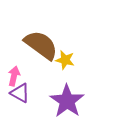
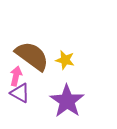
brown semicircle: moved 9 px left, 11 px down
pink arrow: moved 2 px right
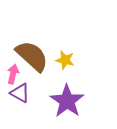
brown semicircle: rotated 6 degrees clockwise
pink arrow: moved 3 px left, 2 px up
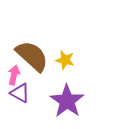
pink arrow: moved 1 px right, 1 px down
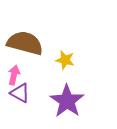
brown semicircle: moved 7 px left, 13 px up; rotated 27 degrees counterclockwise
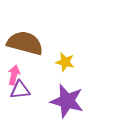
yellow star: moved 2 px down
purple triangle: moved 3 px up; rotated 35 degrees counterclockwise
purple star: rotated 20 degrees counterclockwise
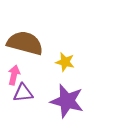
purple triangle: moved 3 px right, 3 px down
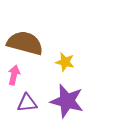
purple triangle: moved 4 px right, 10 px down
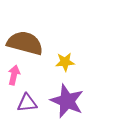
yellow star: rotated 18 degrees counterclockwise
purple star: rotated 8 degrees clockwise
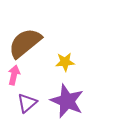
brown semicircle: rotated 54 degrees counterclockwise
purple triangle: rotated 35 degrees counterclockwise
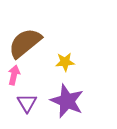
purple triangle: rotated 20 degrees counterclockwise
